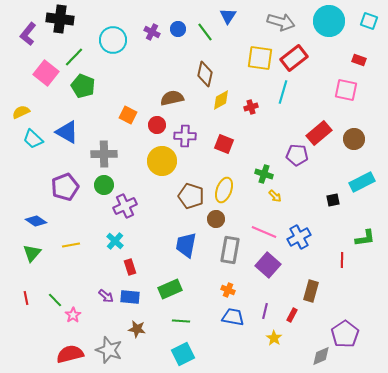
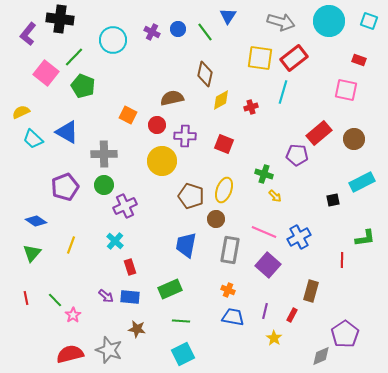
yellow line at (71, 245): rotated 60 degrees counterclockwise
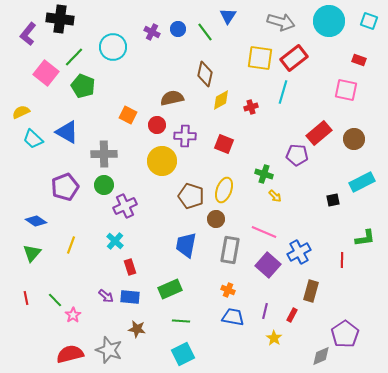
cyan circle at (113, 40): moved 7 px down
blue cross at (299, 237): moved 15 px down
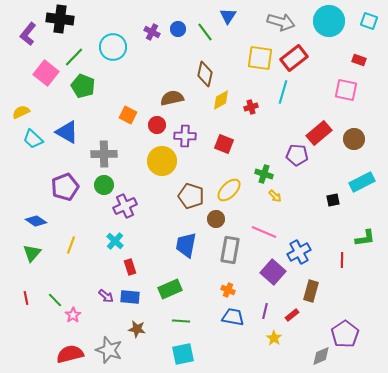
yellow ellipse at (224, 190): moved 5 px right; rotated 25 degrees clockwise
purple square at (268, 265): moved 5 px right, 7 px down
red rectangle at (292, 315): rotated 24 degrees clockwise
cyan square at (183, 354): rotated 15 degrees clockwise
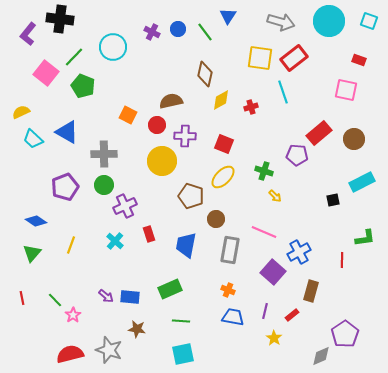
cyan line at (283, 92): rotated 35 degrees counterclockwise
brown semicircle at (172, 98): moved 1 px left, 3 px down
green cross at (264, 174): moved 3 px up
yellow ellipse at (229, 190): moved 6 px left, 13 px up
red rectangle at (130, 267): moved 19 px right, 33 px up
red line at (26, 298): moved 4 px left
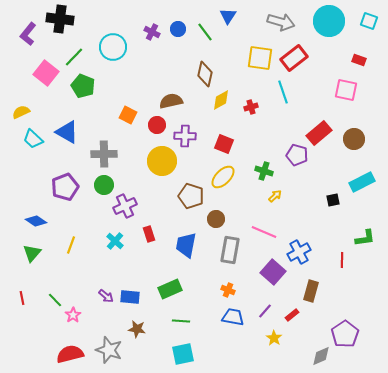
purple pentagon at (297, 155): rotated 10 degrees clockwise
yellow arrow at (275, 196): rotated 88 degrees counterclockwise
purple line at (265, 311): rotated 28 degrees clockwise
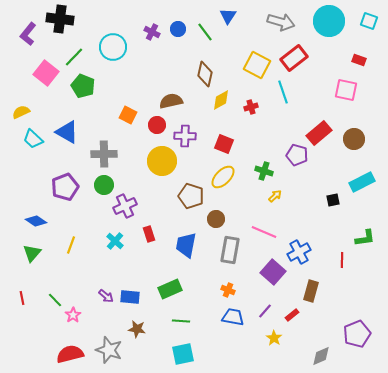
yellow square at (260, 58): moved 3 px left, 7 px down; rotated 20 degrees clockwise
purple pentagon at (345, 334): moved 12 px right; rotated 12 degrees clockwise
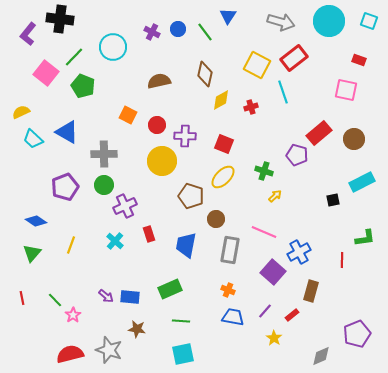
brown semicircle at (171, 101): moved 12 px left, 20 px up
